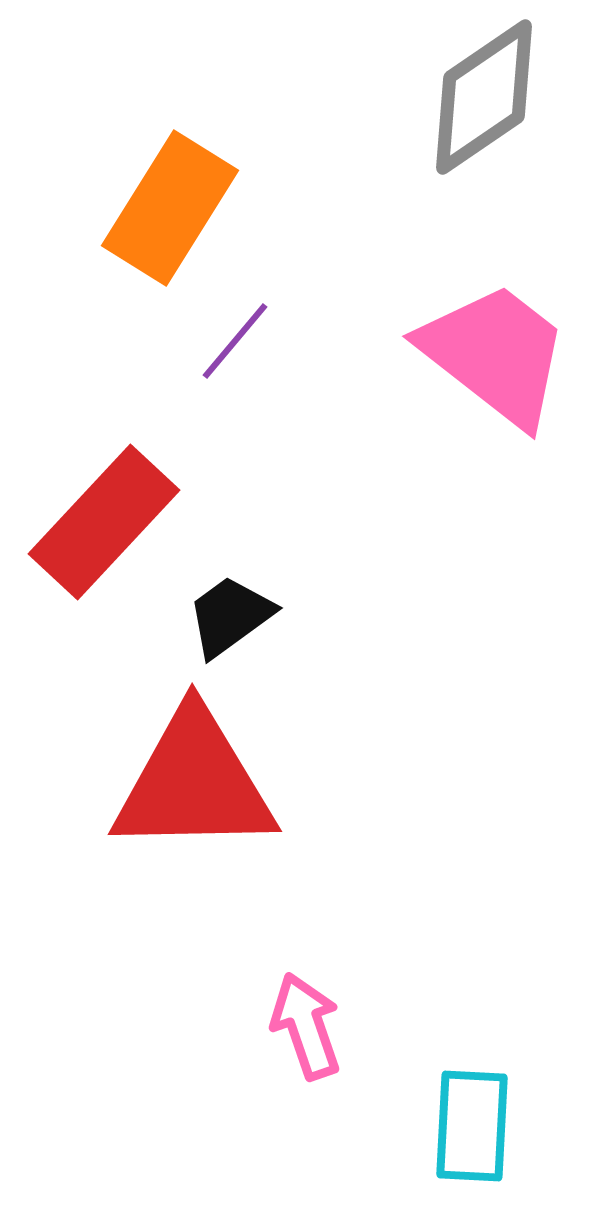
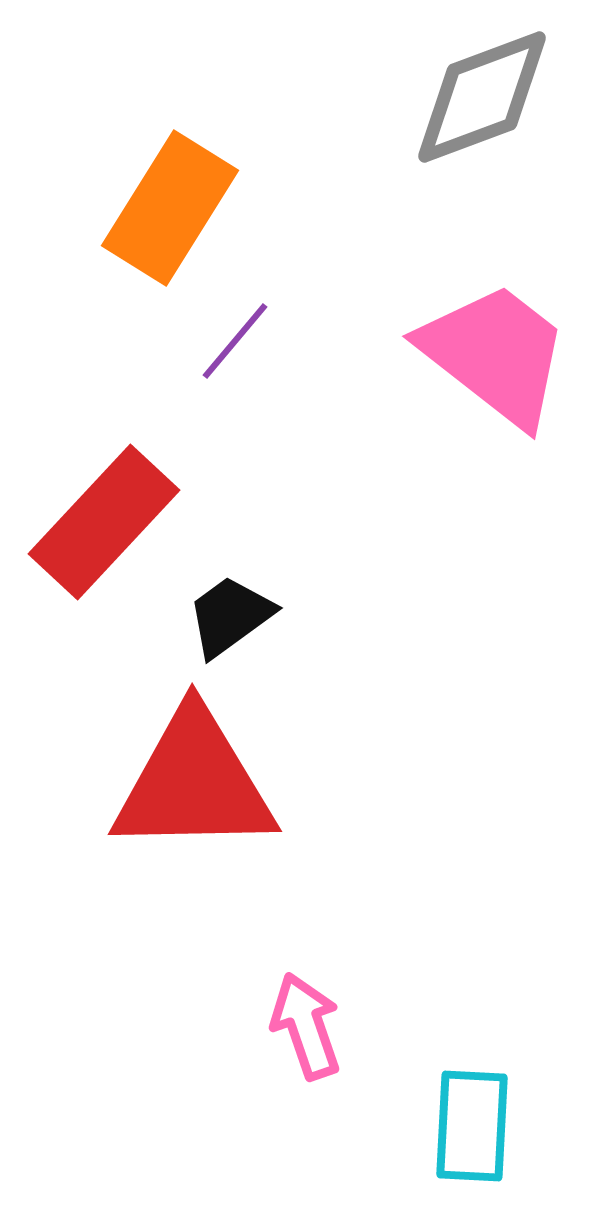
gray diamond: moved 2 px left; rotated 14 degrees clockwise
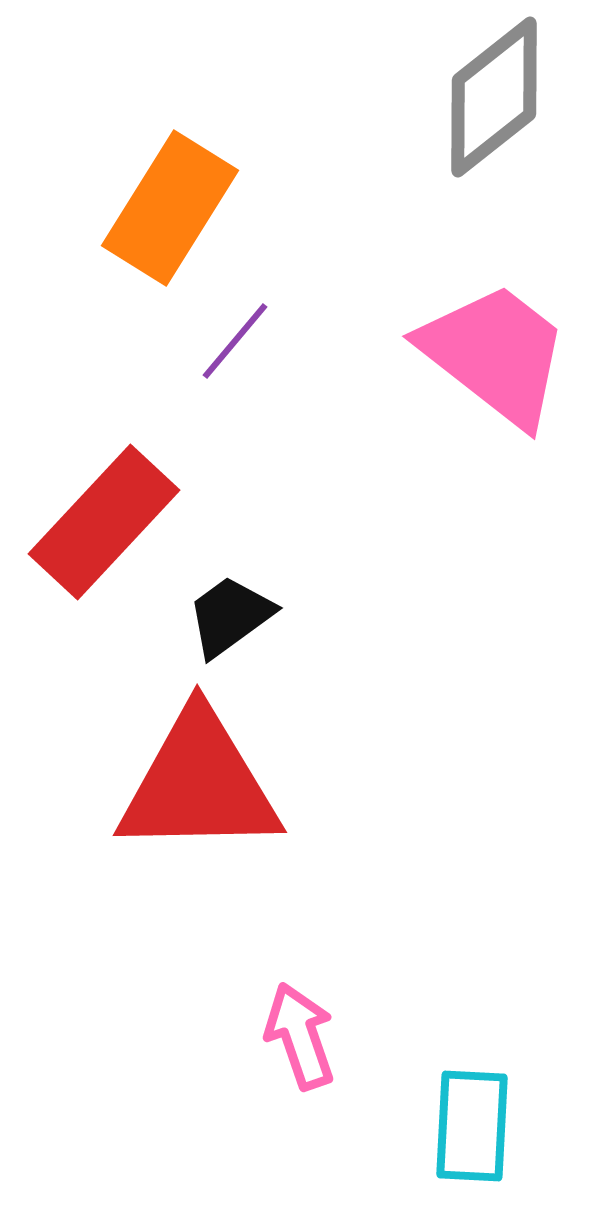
gray diamond: moved 12 px right; rotated 18 degrees counterclockwise
red triangle: moved 5 px right, 1 px down
pink arrow: moved 6 px left, 10 px down
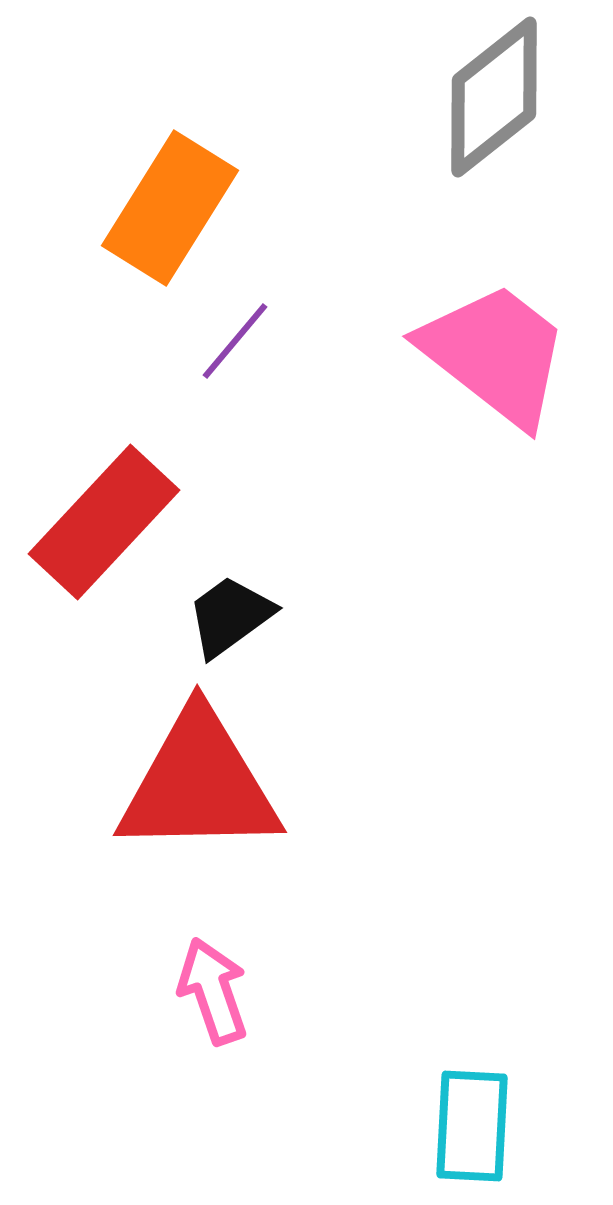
pink arrow: moved 87 px left, 45 px up
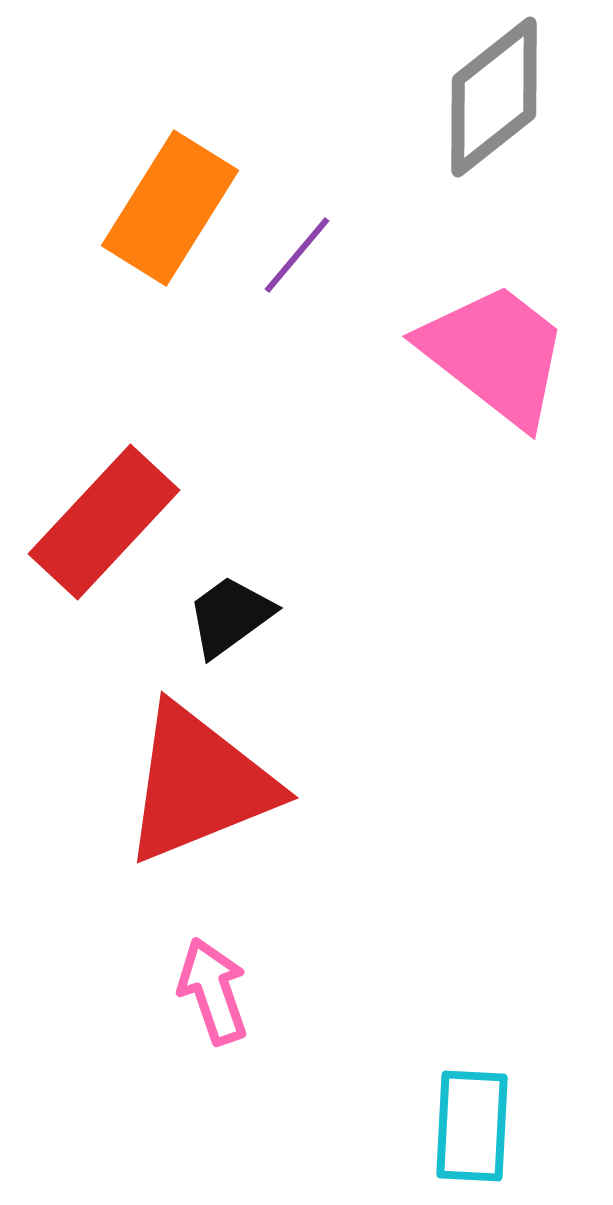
purple line: moved 62 px right, 86 px up
red triangle: rotated 21 degrees counterclockwise
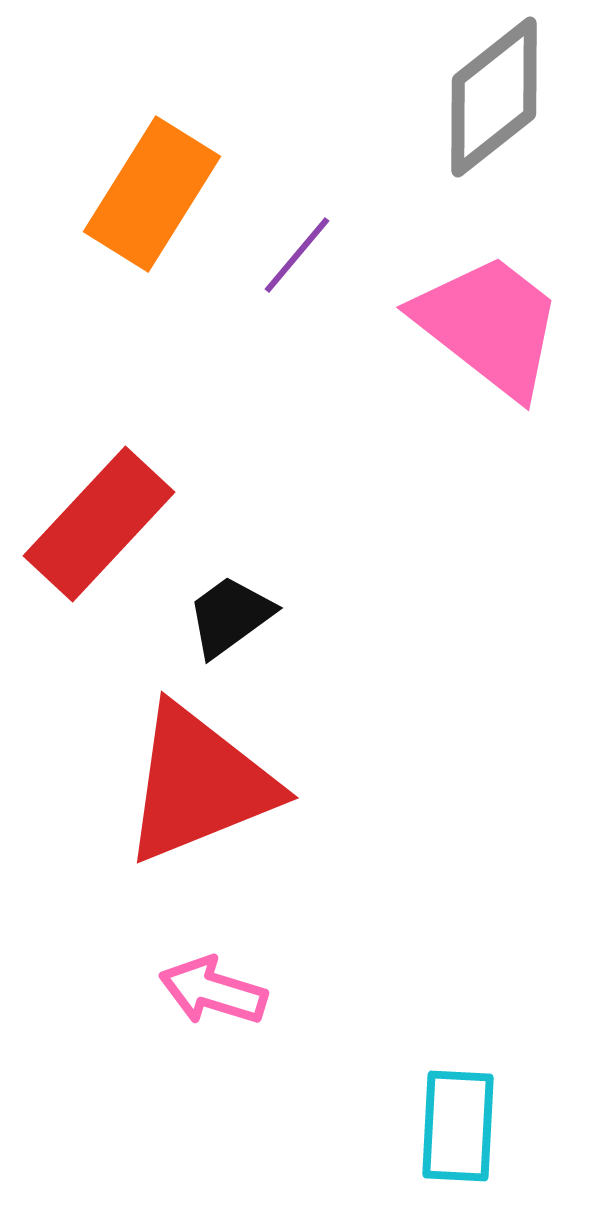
orange rectangle: moved 18 px left, 14 px up
pink trapezoid: moved 6 px left, 29 px up
red rectangle: moved 5 px left, 2 px down
pink arrow: rotated 54 degrees counterclockwise
cyan rectangle: moved 14 px left
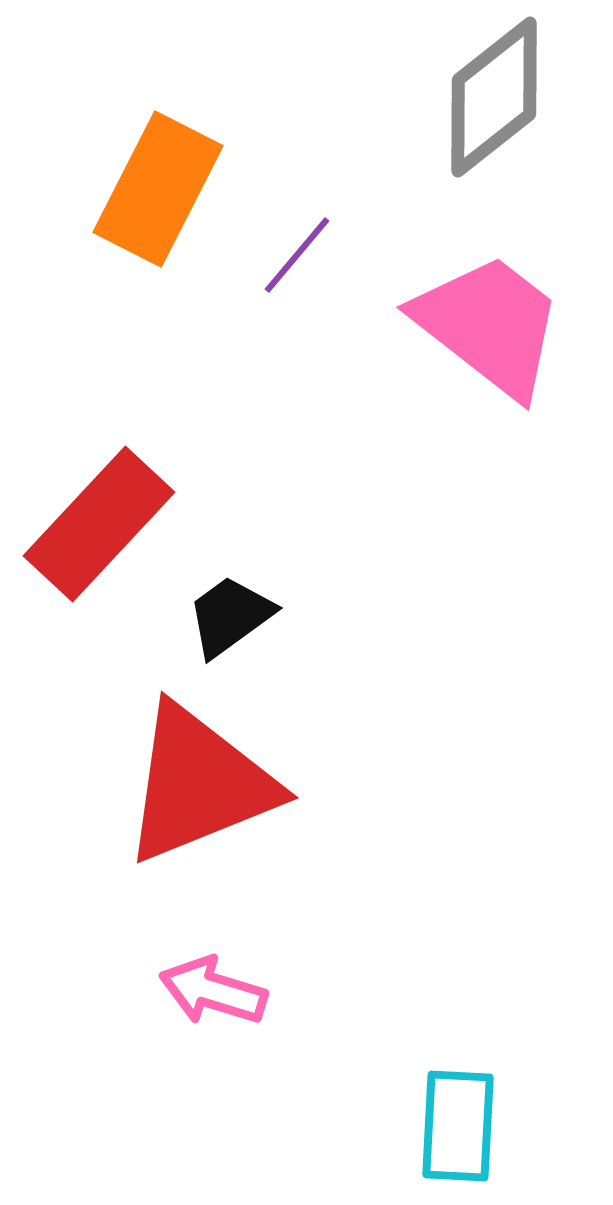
orange rectangle: moved 6 px right, 5 px up; rotated 5 degrees counterclockwise
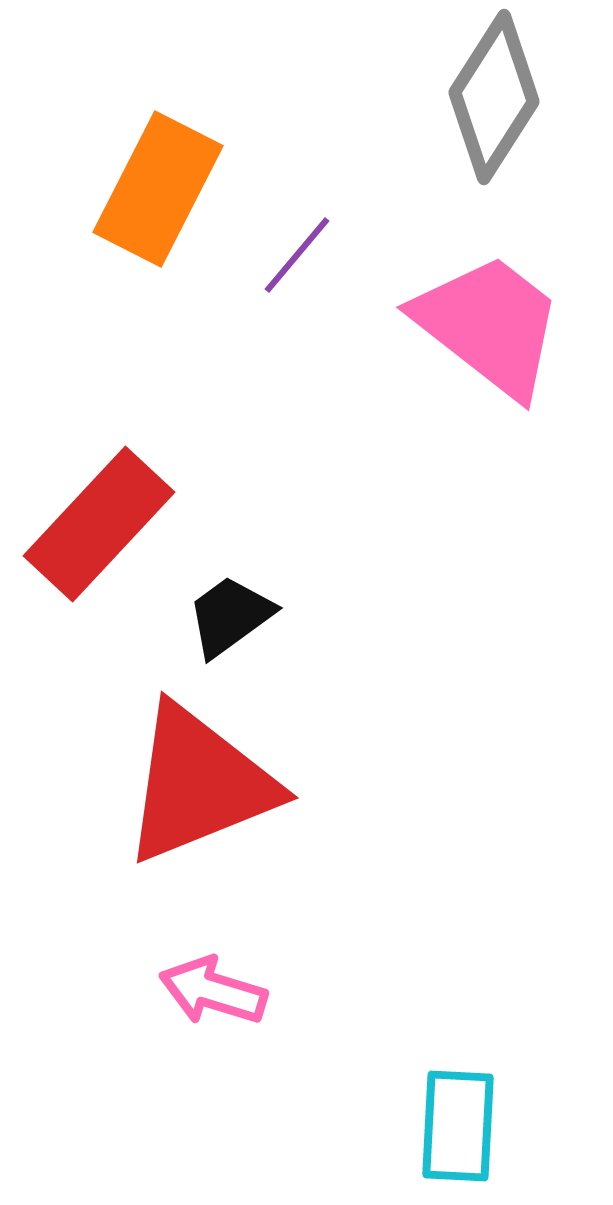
gray diamond: rotated 19 degrees counterclockwise
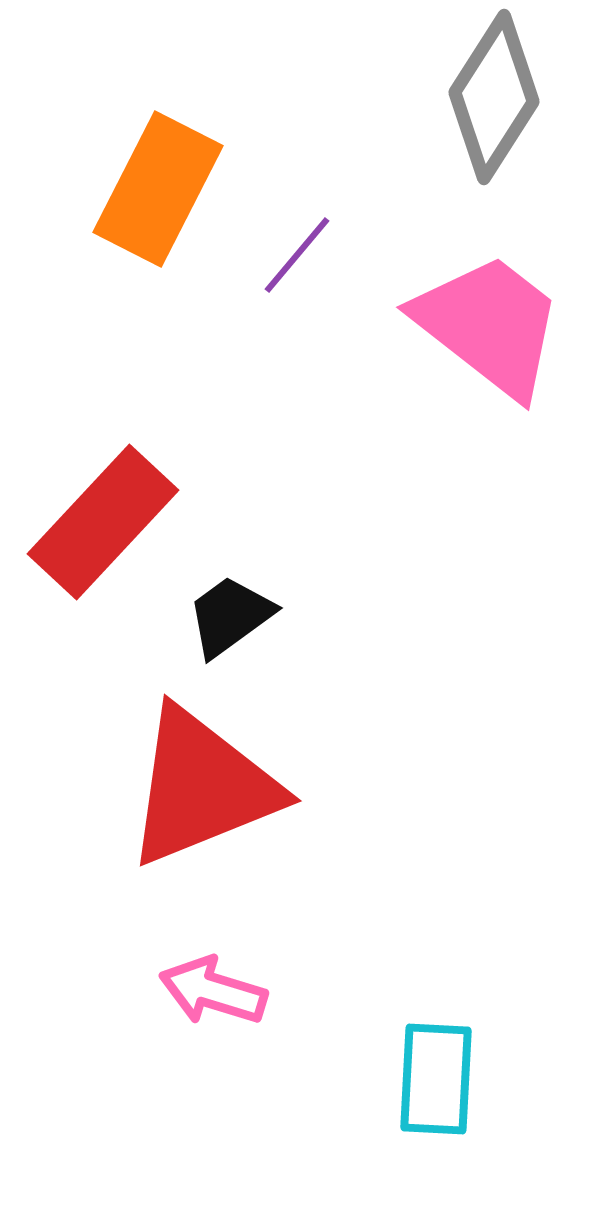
red rectangle: moved 4 px right, 2 px up
red triangle: moved 3 px right, 3 px down
cyan rectangle: moved 22 px left, 47 px up
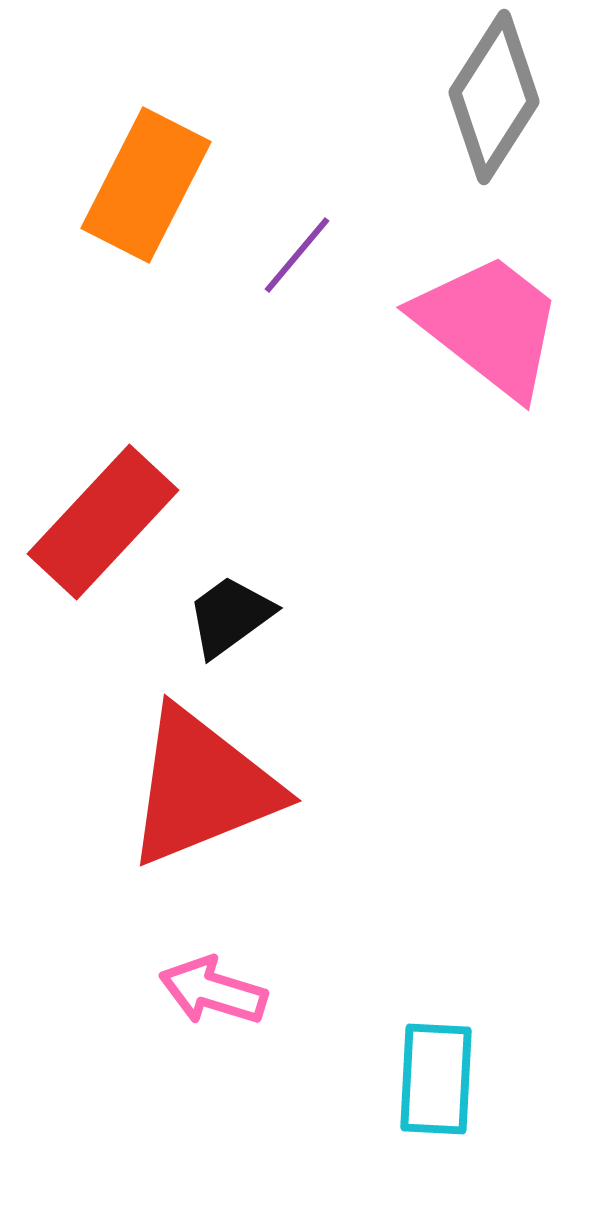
orange rectangle: moved 12 px left, 4 px up
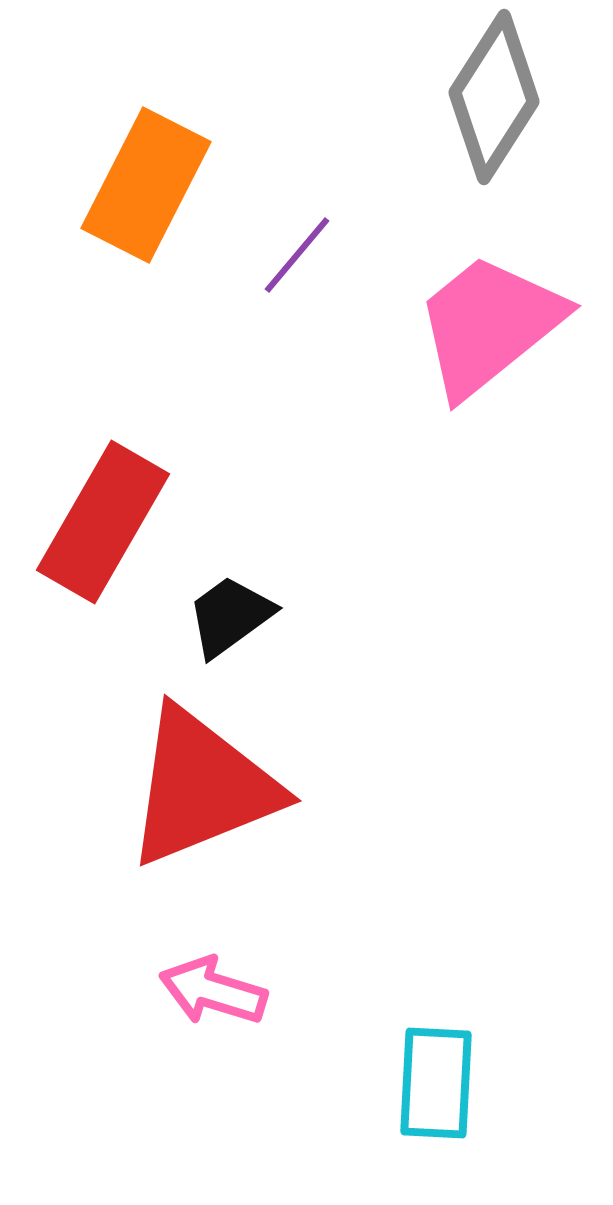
pink trapezoid: rotated 77 degrees counterclockwise
red rectangle: rotated 13 degrees counterclockwise
cyan rectangle: moved 4 px down
